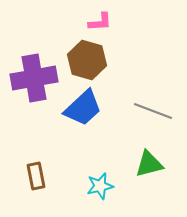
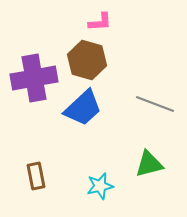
gray line: moved 2 px right, 7 px up
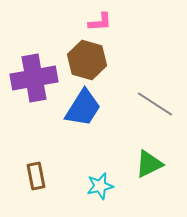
gray line: rotated 12 degrees clockwise
blue trapezoid: rotated 15 degrees counterclockwise
green triangle: rotated 12 degrees counterclockwise
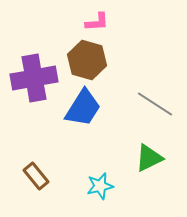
pink L-shape: moved 3 px left
green triangle: moved 6 px up
brown rectangle: rotated 28 degrees counterclockwise
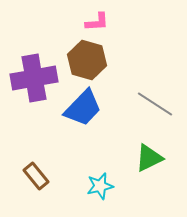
blue trapezoid: rotated 12 degrees clockwise
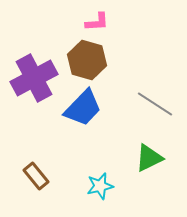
purple cross: rotated 18 degrees counterclockwise
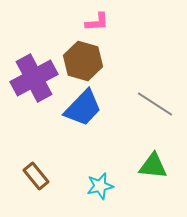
brown hexagon: moved 4 px left, 1 px down
green triangle: moved 4 px right, 8 px down; rotated 32 degrees clockwise
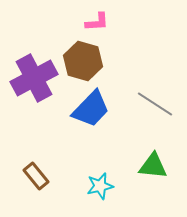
blue trapezoid: moved 8 px right, 1 px down
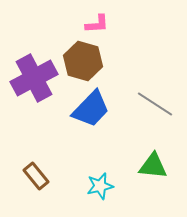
pink L-shape: moved 2 px down
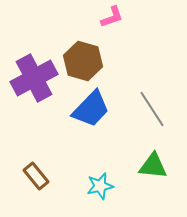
pink L-shape: moved 15 px right, 7 px up; rotated 15 degrees counterclockwise
gray line: moved 3 px left, 5 px down; rotated 24 degrees clockwise
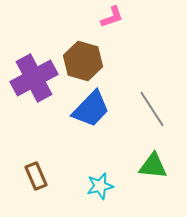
brown rectangle: rotated 16 degrees clockwise
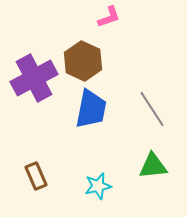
pink L-shape: moved 3 px left
brown hexagon: rotated 9 degrees clockwise
blue trapezoid: rotated 33 degrees counterclockwise
green triangle: rotated 12 degrees counterclockwise
cyan star: moved 2 px left
